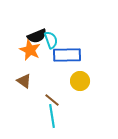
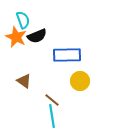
cyan semicircle: moved 28 px left, 20 px up
orange star: moved 14 px left, 13 px up
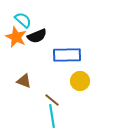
cyan semicircle: rotated 30 degrees counterclockwise
brown triangle: rotated 14 degrees counterclockwise
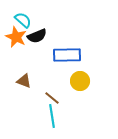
brown line: moved 2 px up
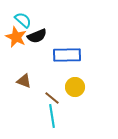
yellow circle: moved 5 px left, 6 px down
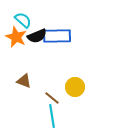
blue rectangle: moved 10 px left, 19 px up
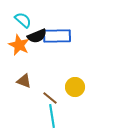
orange star: moved 3 px right, 8 px down
brown line: moved 2 px left
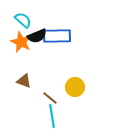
orange star: moved 2 px right, 3 px up
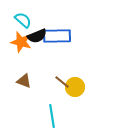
orange star: rotated 10 degrees counterclockwise
brown line: moved 12 px right, 16 px up
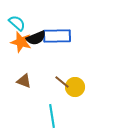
cyan semicircle: moved 6 px left, 3 px down
black semicircle: moved 1 px left, 2 px down
